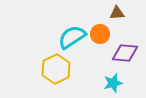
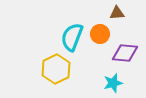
cyan semicircle: rotated 36 degrees counterclockwise
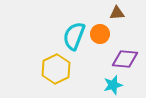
cyan semicircle: moved 2 px right, 1 px up
purple diamond: moved 6 px down
cyan star: moved 2 px down
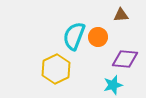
brown triangle: moved 4 px right, 2 px down
orange circle: moved 2 px left, 3 px down
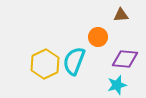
cyan semicircle: moved 25 px down
yellow hexagon: moved 11 px left, 5 px up
cyan star: moved 4 px right
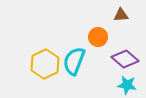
purple diamond: rotated 36 degrees clockwise
cyan star: moved 10 px right; rotated 24 degrees clockwise
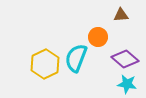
cyan semicircle: moved 2 px right, 3 px up
cyan star: moved 1 px up
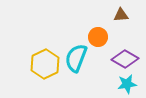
purple diamond: rotated 12 degrees counterclockwise
cyan star: rotated 18 degrees counterclockwise
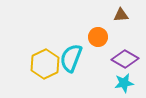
cyan semicircle: moved 5 px left
cyan star: moved 3 px left, 1 px up
